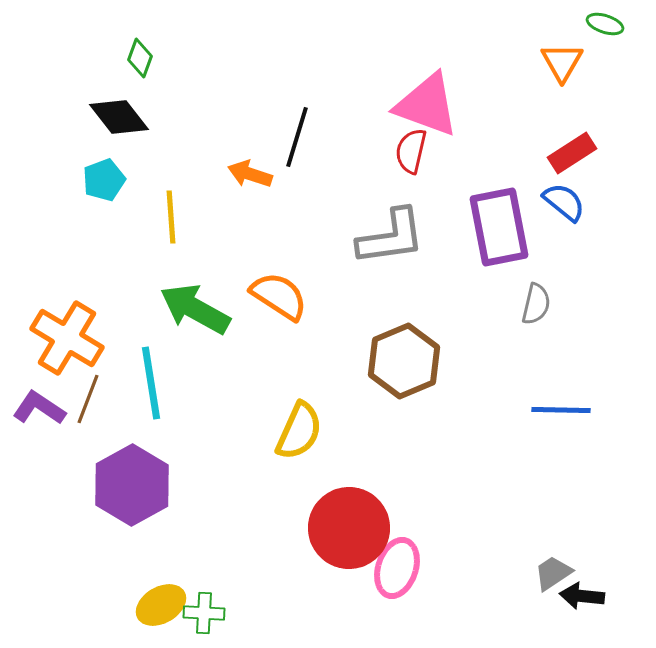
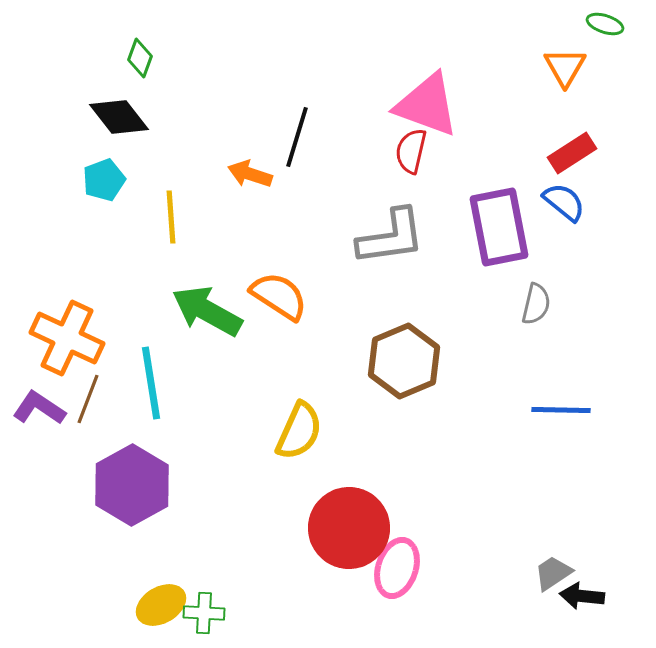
orange triangle: moved 3 px right, 5 px down
green arrow: moved 12 px right, 2 px down
orange cross: rotated 6 degrees counterclockwise
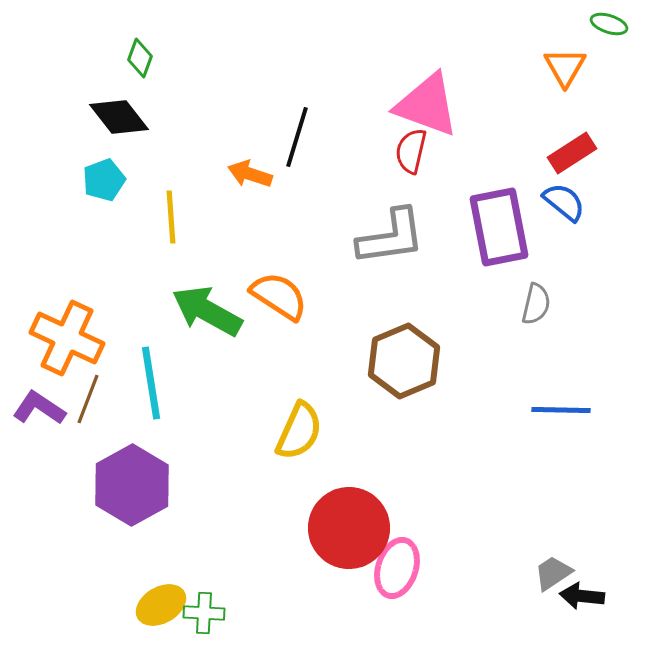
green ellipse: moved 4 px right
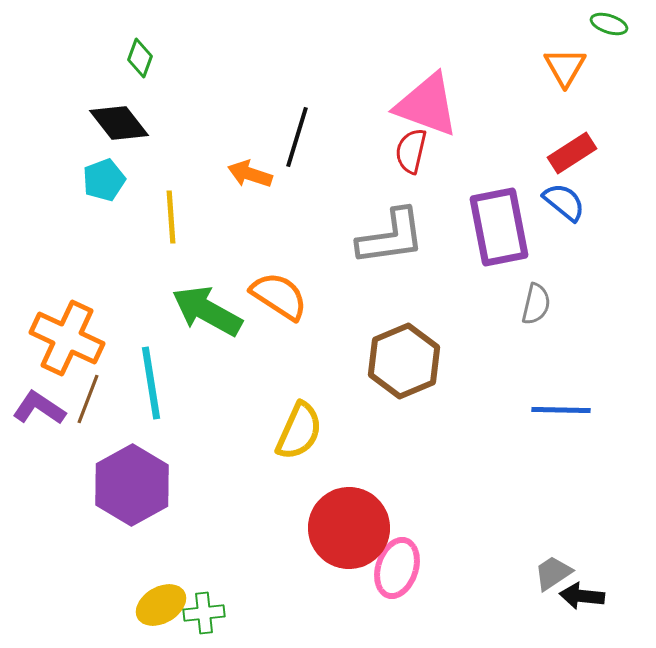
black diamond: moved 6 px down
green cross: rotated 9 degrees counterclockwise
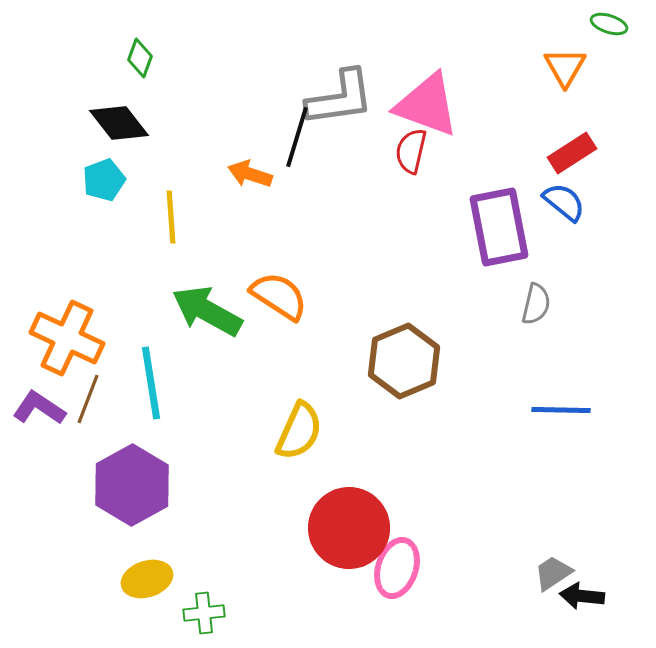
gray L-shape: moved 51 px left, 139 px up
yellow ellipse: moved 14 px left, 26 px up; rotated 12 degrees clockwise
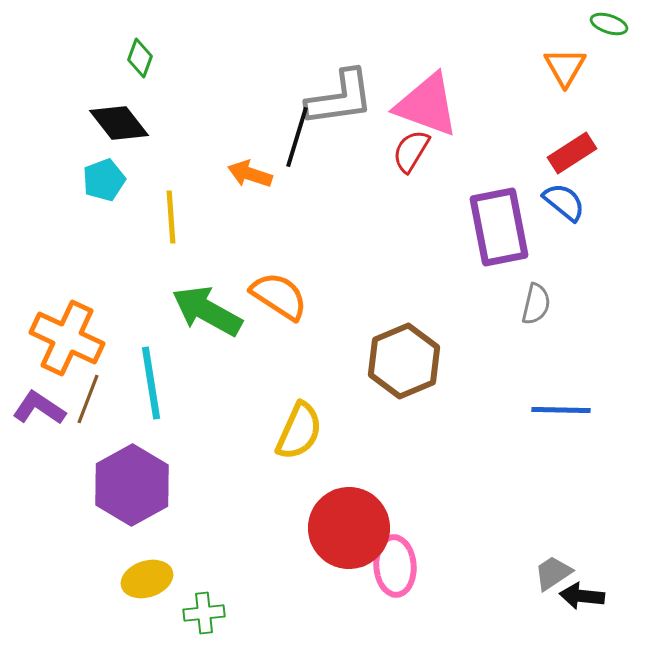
red semicircle: rotated 18 degrees clockwise
pink ellipse: moved 2 px left, 2 px up; rotated 22 degrees counterclockwise
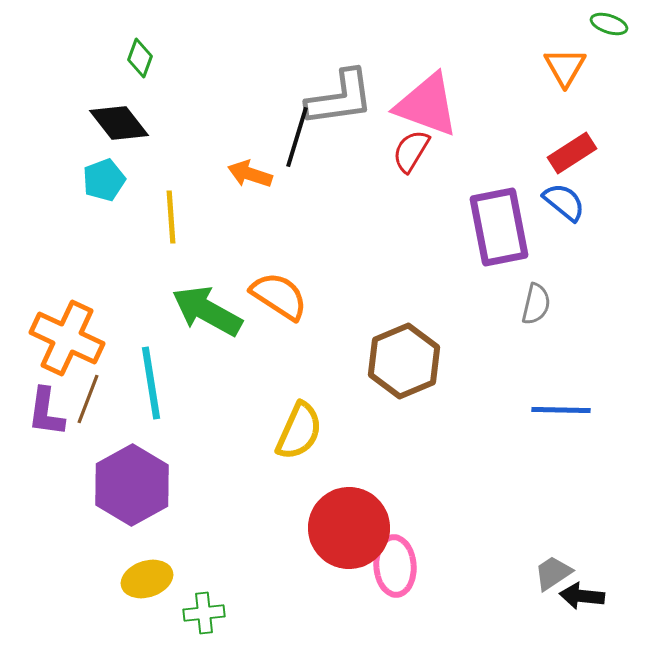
purple L-shape: moved 7 px right, 4 px down; rotated 116 degrees counterclockwise
